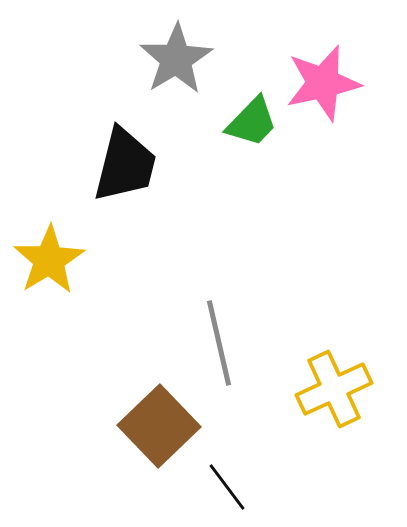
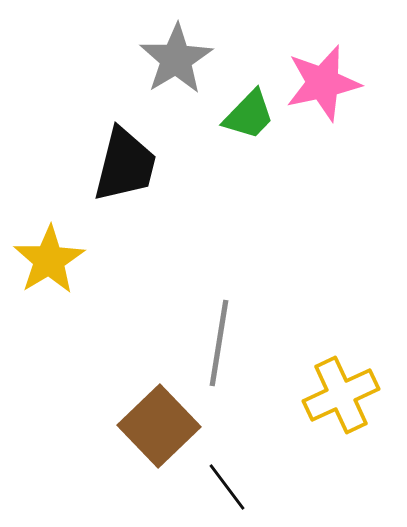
green trapezoid: moved 3 px left, 7 px up
gray line: rotated 22 degrees clockwise
yellow cross: moved 7 px right, 6 px down
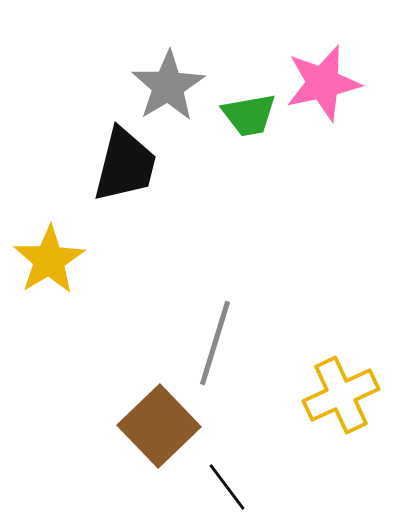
gray star: moved 8 px left, 27 px down
green trapezoid: rotated 36 degrees clockwise
gray line: moved 4 px left; rotated 8 degrees clockwise
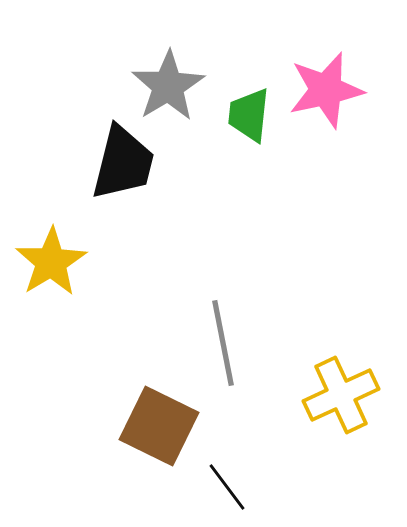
pink star: moved 3 px right, 7 px down
green trapezoid: rotated 106 degrees clockwise
black trapezoid: moved 2 px left, 2 px up
yellow star: moved 2 px right, 2 px down
gray line: moved 8 px right; rotated 28 degrees counterclockwise
brown square: rotated 20 degrees counterclockwise
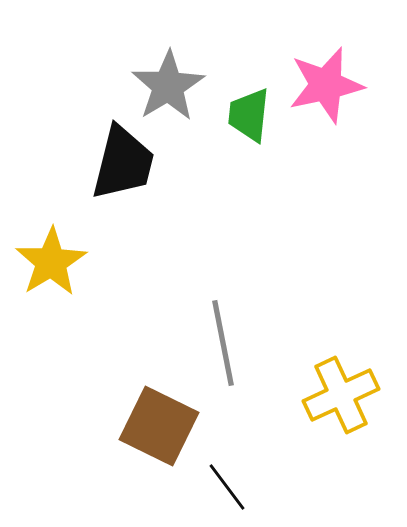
pink star: moved 5 px up
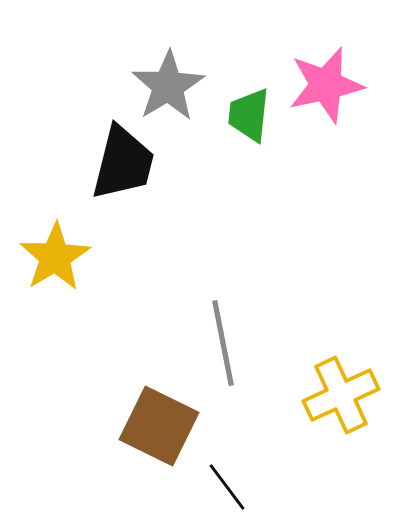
yellow star: moved 4 px right, 5 px up
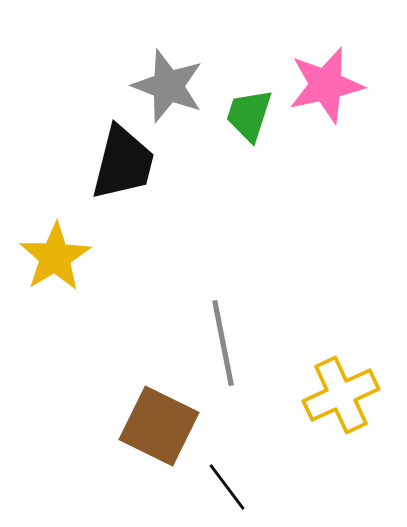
gray star: rotated 20 degrees counterclockwise
green trapezoid: rotated 12 degrees clockwise
